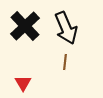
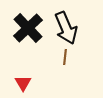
black cross: moved 3 px right, 2 px down
brown line: moved 5 px up
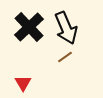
black cross: moved 1 px right, 1 px up
brown line: rotated 49 degrees clockwise
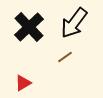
black arrow: moved 8 px right, 5 px up; rotated 60 degrees clockwise
red triangle: rotated 30 degrees clockwise
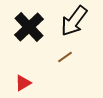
black arrow: moved 2 px up
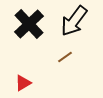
black cross: moved 3 px up
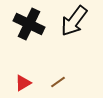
black cross: rotated 20 degrees counterclockwise
brown line: moved 7 px left, 25 px down
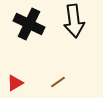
black arrow: rotated 44 degrees counterclockwise
red triangle: moved 8 px left
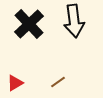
black cross: rotated 20 degrees clockwise
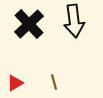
brown line: moved 4 px left; rotated 70 degrees counterclockwise
